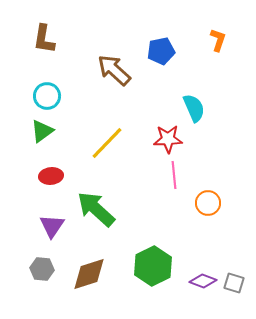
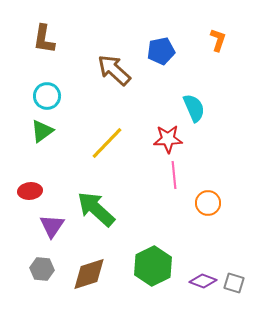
red ellipse: moved 21 px left, 15 px down
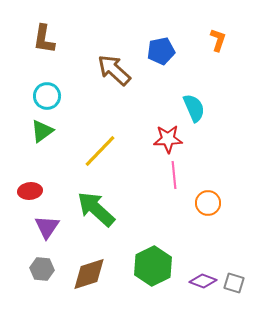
yellow line: moved 7 px left, 8 px down
purple triangle: moved 5 px left, 1 px down
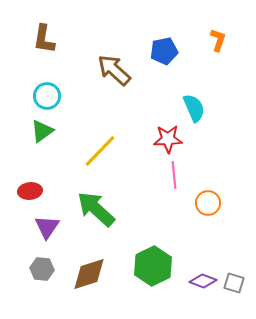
blue pentagon: moved 3 px right
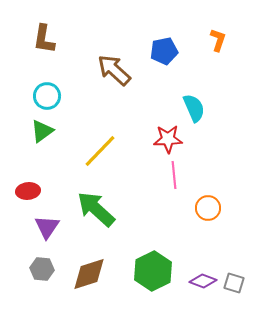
red ellipse: moved 2 px left
orange circle: moved 5 px down
green hexagon: moved 5 px down
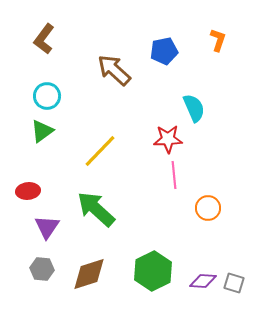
brown L-shape: rotated 28 degrees clockwise
purple diamond: rotated 16 degrees counterclockwise
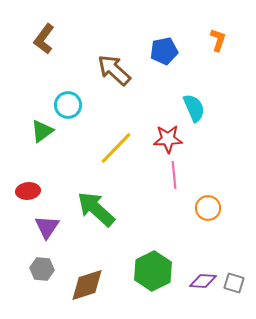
cyan circle: moved 21 px right, 9 px down
yellow line: moved 16 px right, 3 px up
brown diamond: moved 2 px left, 11 px down
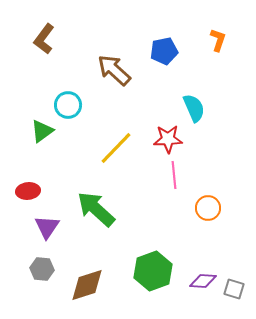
green hexagon: rotated 6 degrees clockwise
gray square: moved 6 px down
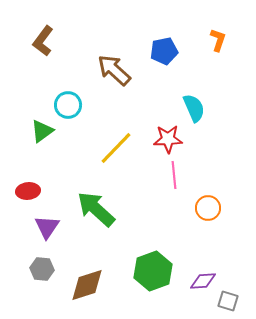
brown L-shape: moved 1 px left, 2 px down
purple diamond: rotated 8 degrees counterclockwise
gray square: moved 6 px left, 12 px down
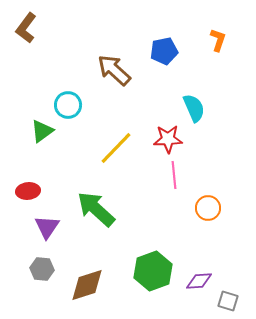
brown L-shape: moved 17 px left, 13 px up
purple diamond: moved 4 px left
